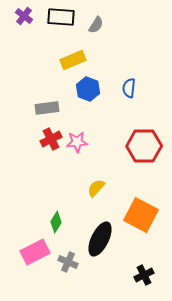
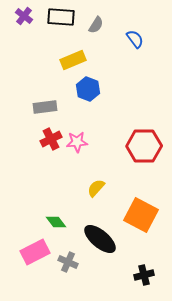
blue semicircle: moved 6 px right, 49 px up; rotated 138 degrees clockwise
gray rectangle: moved 2 px left, 1 px up
green diamond: rotated 70 degrees counterclockwise
black ellipse: rotated 76 degrees counterclockwise
black cross: rotated 12 degrees clockwise
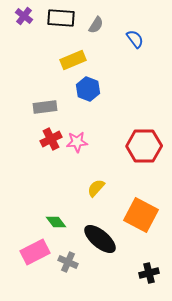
black rectangle: moved 1 px down
black cross: moved 5 px right, 2 px up
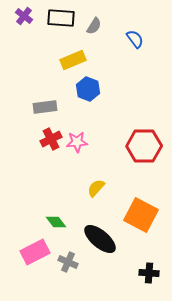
gray semicircle: moved 2 px left, 1 px down
black cross: rotated 18 degrees clockwise
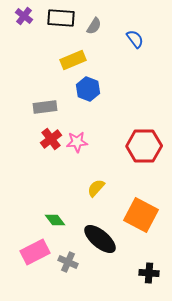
red cross: rotated 10 degrees counterclockwise
green diamond: moved 1 px left, 2 px up
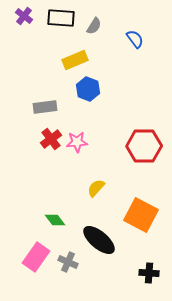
yellow rectangle: moved 2 px right
black ellipse: moved 1 px left, 1 px down
pink rectangle: moved 1 px right, 5 px down; rotated 28 degrees counterclockwise
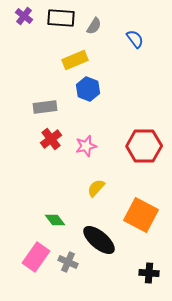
pink star: moved 9 px right, 4 px down; rotated 10 degrees counterclockwise
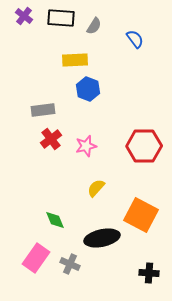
yellow rectangle: rotated 20 degrees clockwise
gray rectangle: moved 2 px left, 3 px down
green diamond: rotated 15 degrees clockwise
black ellipse: moved 3 px right, 2 px up; rotated 52 degrees counterclockwise
pink rectangle: moved 1 px down
gray cross: moved 2 px right, 2 px down
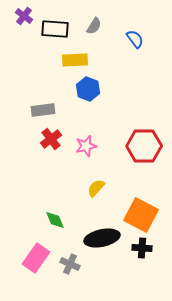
black rectangle: moved 6 px left, 11 px down
black cross: moved 7 px left, 25 px up
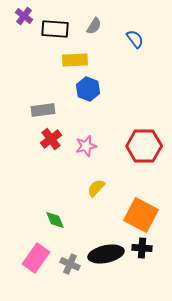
black ellipse: moved 4 px right, 16 px down
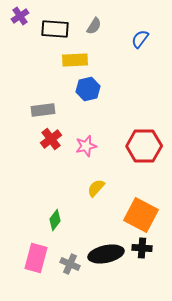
purple cross: moved 4 px left; rotated 18 degrees clockwise
blue semicircle: moved 5 px right; rotated 108 degrees counterclockwise
blue hexagon: rotated 25 degrees clockwise
green diamond: rotated 60 degrees clockwise
pink rectangle: rotated 20 degrees counterclockwise
